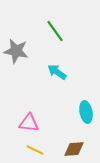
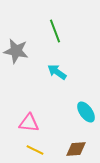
green line: rotated 15 degrees clockwise
cyan ellipse: rotated 25 degrees counterclockwise
brown diamond: moved 2 px right
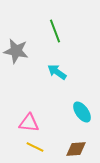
cyan ellipse: moved 4 px left
yellow line: moved 3 px up
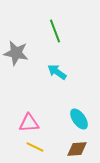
gray star: moved 2 px down
cyan ellipse: moved 3 px left, 7 px down
pink triangle: rotated 10 degrees counterclockwise
brown diamond: moved 1 px right
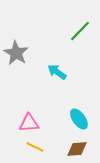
green line: moved 25 px right; rotated 65 degrees clockwise
gray star: rotated 20 degrees clockwise
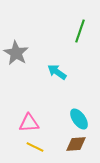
green line: rotated 25 degrees counterclockwise
brown diamond: moved 1 px left, 5 px up
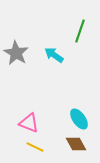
cyan arrow: moved 3 px left, 17 px up
pink triangle: rotated 25 degrees clockwise
brown diamond: rotated 65 degrees clockwise
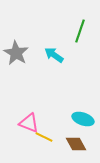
cyan ellipse: moved 4 px right; rotated 35 degrees counterclockwise
yellow line: moved 9 px right, 10 px up
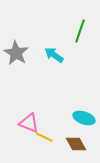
cyan ellipse: moved 1 px right, 1 px up
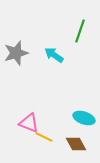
gray star: rotated 25 degrees clockwise
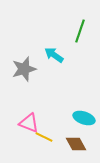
gray star: moved 8 px right, 16 px down
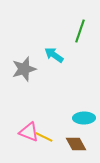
cyan ellipse: rotated 20 degrees counterclockwise
pink triangle: moved 9 px down
